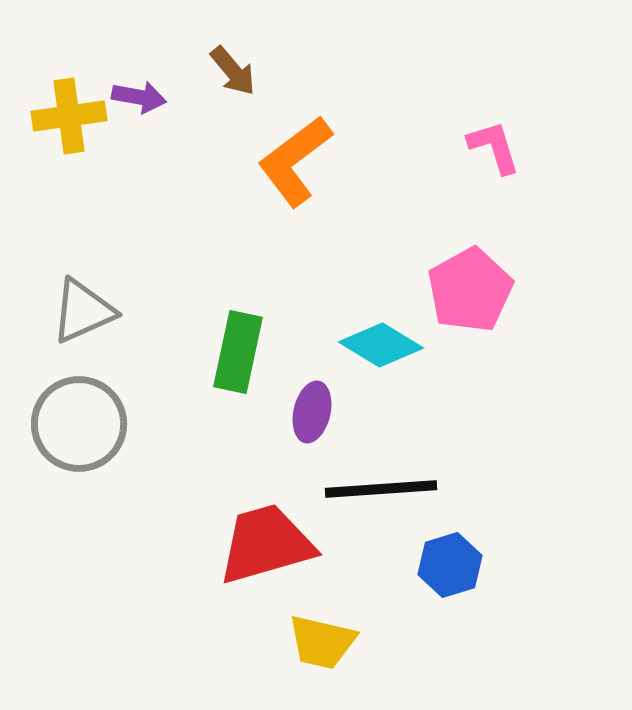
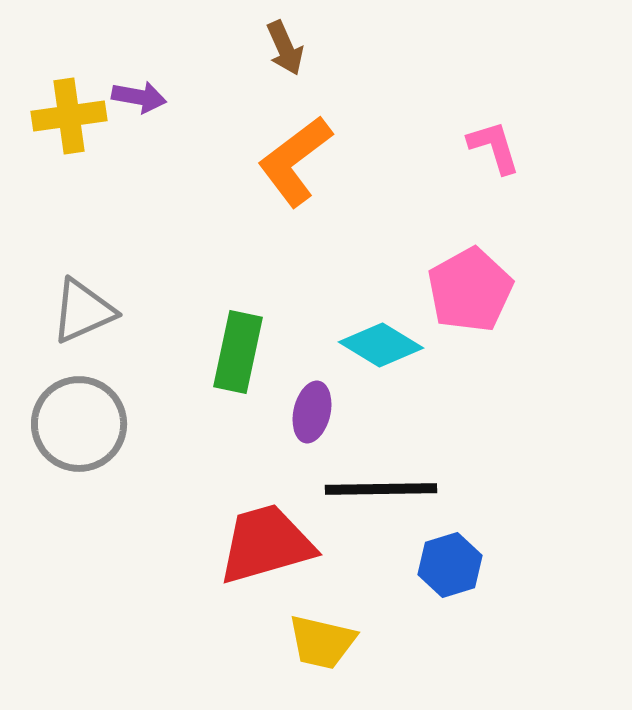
brown arrow: moved 52 px right, 23 px up; rotated 16 degrees clockwise
black line: rotated 3 degrees clockwise
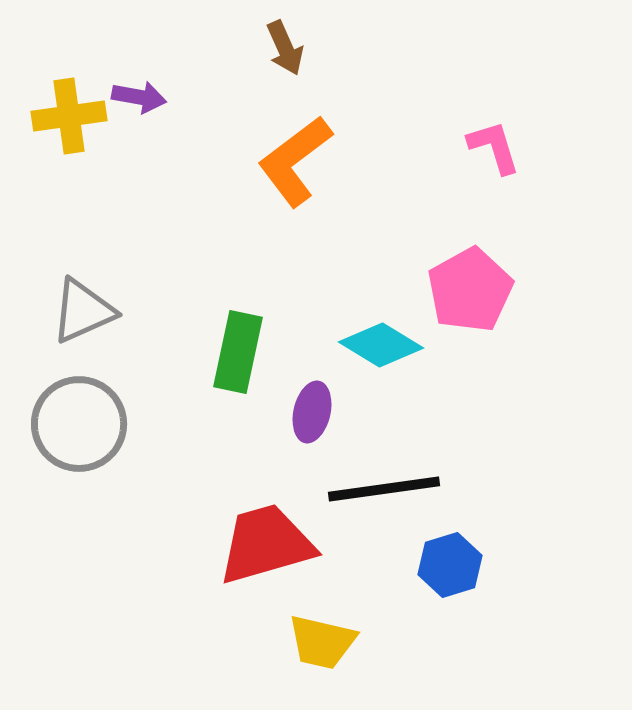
black line: moved 3 px right; rotated 7 degrees counterclockwise
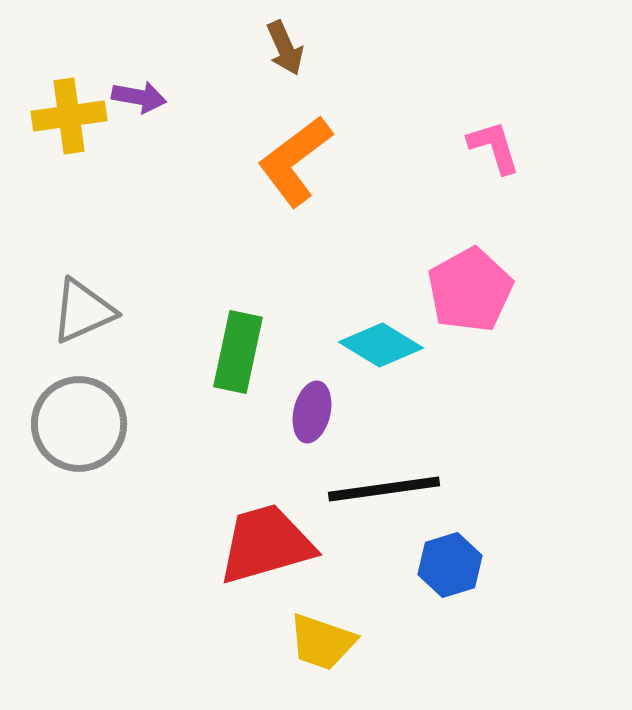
yellow trapezoid: rotated 6 degrees clockwise
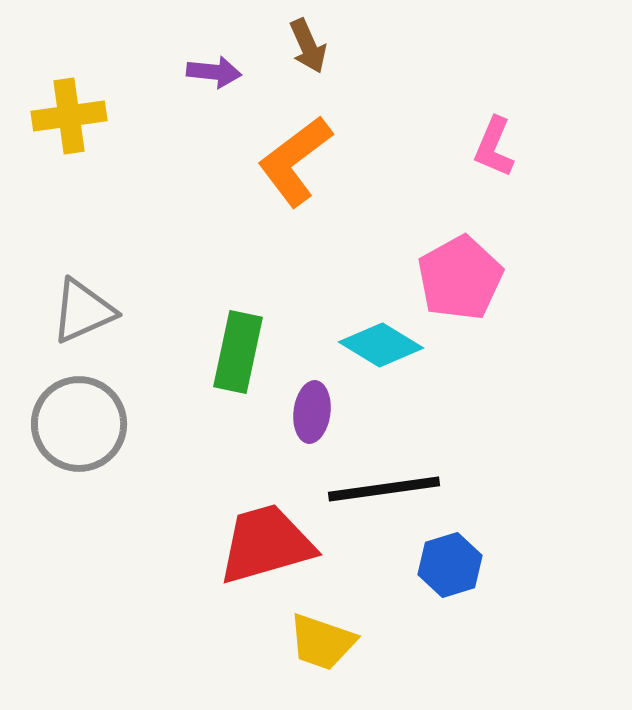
brown arrow: moved 23 px right, 2 px up
purple arrow: moved 75 px right, 25 px up; rotated 4 degrees counterclockwise
pink L-shape: rotated 140 degrees counterclockwise
pink pentagon: moved 10 px left, 12 px up
purple ellipse: rotated 6 degrees counterclockwise
